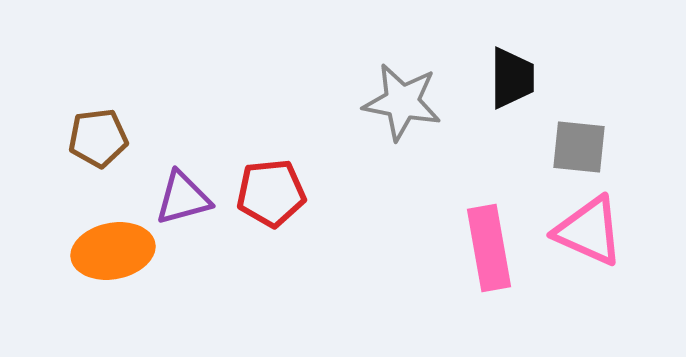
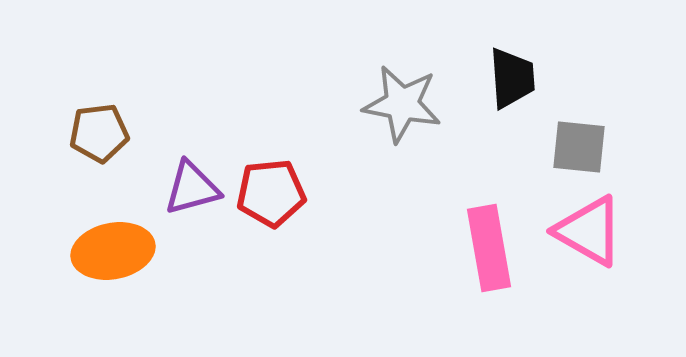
black trapezoid: rotated 4 degrees counterclockwise
gray star: moved 2 px down
brown pentagon: moved 1 px right, 5 px up
purple triangle: moved 9 px right, 10 px up
pink triangle: rotated 6 degrees clockwise
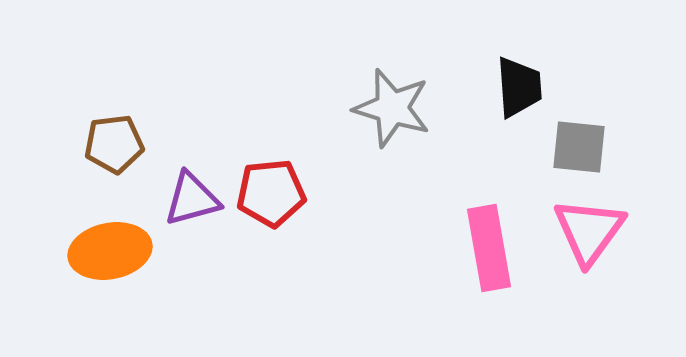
black trapezoid: moved 7 px right, 9 px down
gray star: moved 10 px left, 4 px down; rotated 6 degrees clockwise
brown pentagon: moved 15 px right, 11 px down
purple triangle: moved 11 px down
pink triangle: rotated 36 degrees clockwise
orange ellipse: moved 3 px left
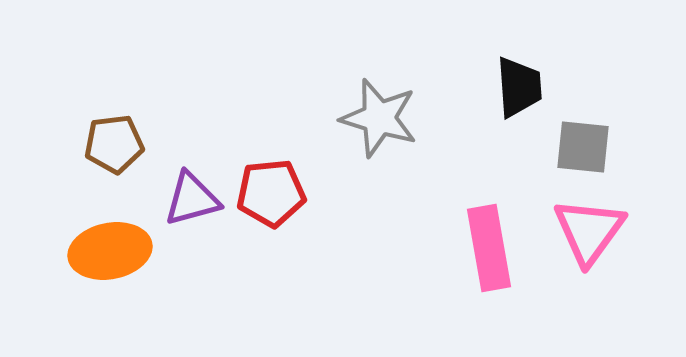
gray star: moved 13 px left, 10 px down
gray square: moved 4 px right
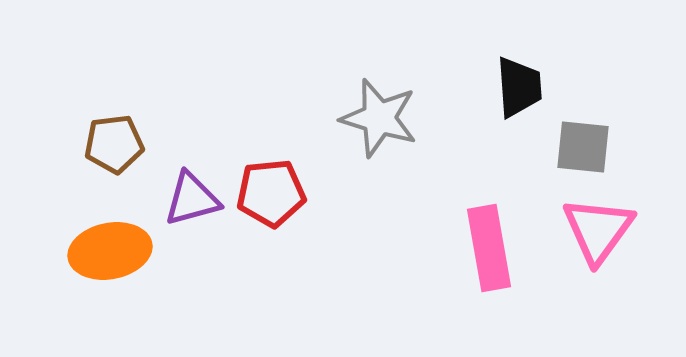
pink triangle: moved 9 px right, 1 px up
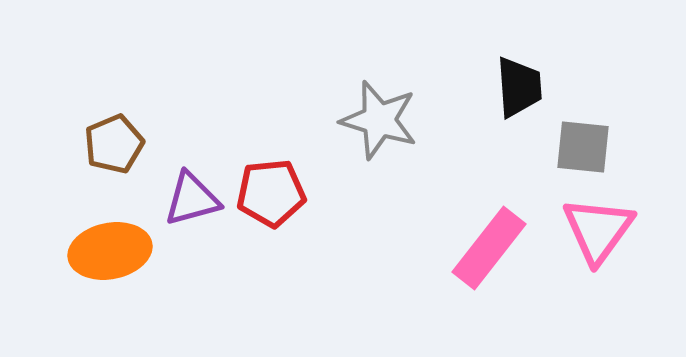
gray star: moved 2 px down
brown pentagon: rotated 16 degrees counterclockwise
pink rectangle: rotated 48 degrees clockwise
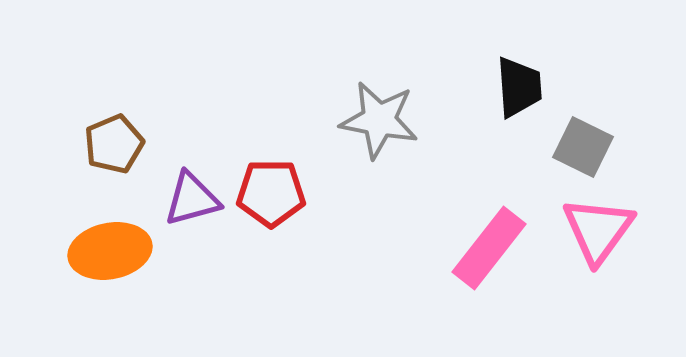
gray star: rotated 6 degrees counterclockwise
gray square: rotated 20 degrees clockwise
red pentagon: rotated 6 degrees clockwise
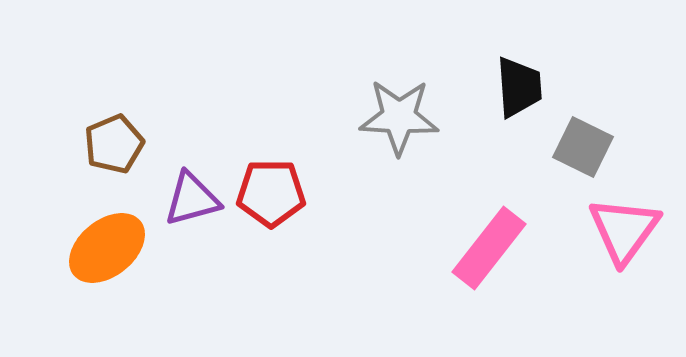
gray star: moved 20 px right, 3 px up; rotated 8 degrees counterclockwise
pink triangle: moved 26 px right
orange ellipse: moved 3 px left, 3 px up; rotated 28 degrees counterclockwise
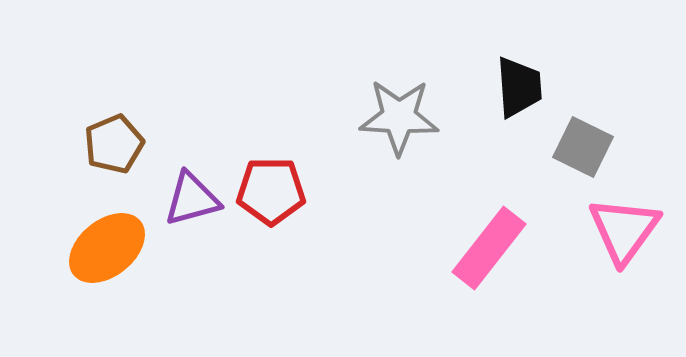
red pentagon: moved 2 px up
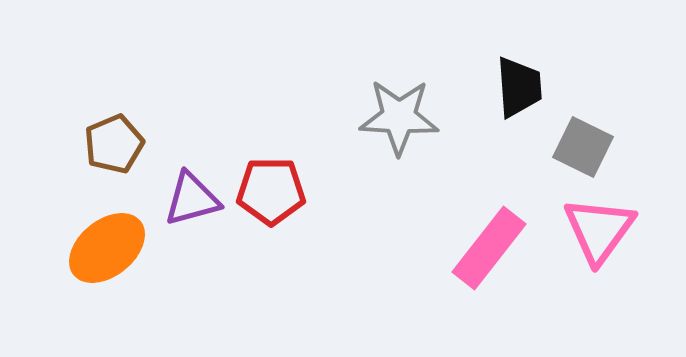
pink triangle: moved 25 px left
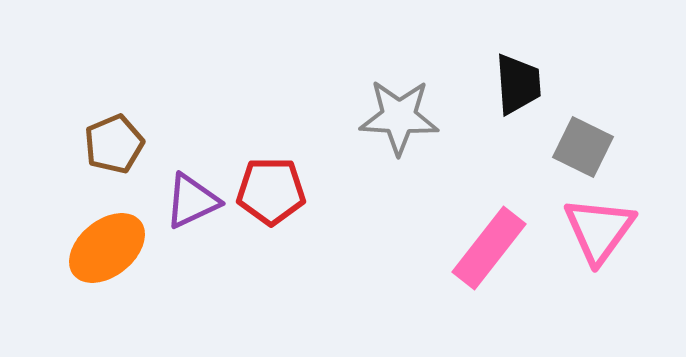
black trapezoid: moved 1 px left, 3 px up
purple triangle: moved 2 px down; rotated 10 degrees counterclockwise
